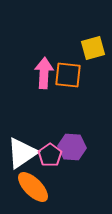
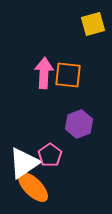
yellow square: moved 24 px up
purple hexagon: moved 7 px right, 23 px up; rotated 24 degrees counterclockwise
white triangle: moved 2 px right, 10 px down
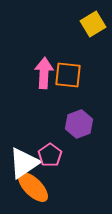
yellow square: rotated 15 degrees counterclockwise
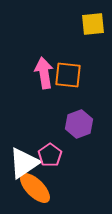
yellow square: rotated 25 degrees clockwise
pink arrow: rotated 12 degrees counterclockwise
orange ellipse: moved 2 px right, 1 px down
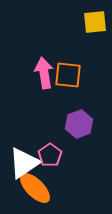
yellow square: moved 2 px right, 2 px up
